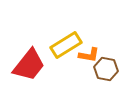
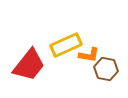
yellow rectangle: rotated 8 degrees clockwise
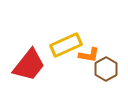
brown hexagon: rotated 20 degrees clockwise
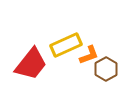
orange L-shape: rotated 30 degrees counterclockwise
red trapezoid: moved 2 px right, 1 px up
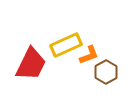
red trapezoid: rotated 12 degrees counterclockwise
brown hexagon: moved 3 px down
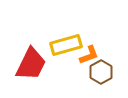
yellow rectangle: rotated 8 degrees clockwise
brown hexagon: moved 5 px left
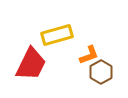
yellow rectangle: moved 9 px left, 10 px up
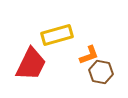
brown hexagon: rotated 20 degrees counterclockwise
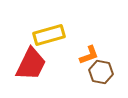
yellow rectangle: moved 8 px left
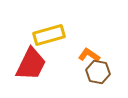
orange L-shape: rotated 125 degrees counterclockwise
brown hexagon: moved 3 px left
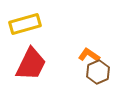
yellow rectangle: moved 24 px left, 11 px up
brown hexagon: rotated 25 degrees clockwise
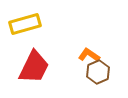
red trapezoid: moved 3 px right, 3 px down
